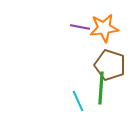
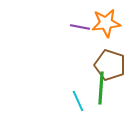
orange star: moved 2 px right, 5 px up
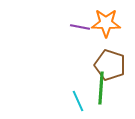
orange star: rotated 8 degrees clockwise
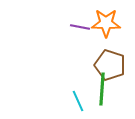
green line: moved 1 px right, 1 px down
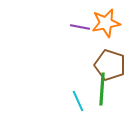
orange star: rotated 12 degrees counterclockwise
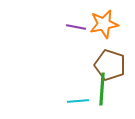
orange star: moved 2 px left, 1 px down
purple line: moved 4 px left
cyan line: rotated 70 degrees counterclockwise
